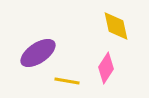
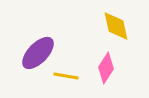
purple ellipse: rotated 12 degrees counterclockwise
yellow line: moved 1 px left, 5 px up
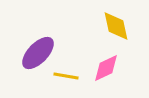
pink diamond: rotated 32 degrees clockwise
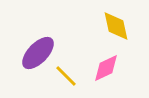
yellow line: rotated 35 degrees clockwise
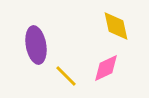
purple ellipse: moved 2 px left, 8 px up; rotated 54 degrees counterclockwise
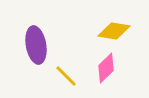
yellow diamond: moved 2 px left, 5 px down; rotated 68 degrees counterclockwise
pink diamond: rotated 20 degrees counterclockwise
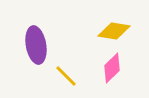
pink diamond: moved 6 px right
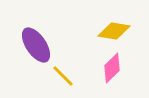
purple ellipse: rotated 24 degrees counterclockwise
yellow line: moved 3 px left
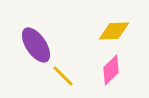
yellow diamond: rotated 12 degrees counterclockwise
pink diamond: moved 1 px left, 2 px down
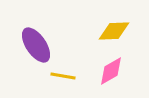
pink diamond: moved 1 px down; rotated 16 degrees clockwise
yellow line: rotated 35 degrees counterclockwise
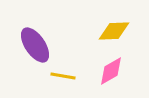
purple ellipse: moved 1 px left
